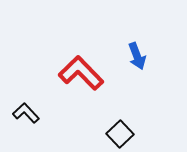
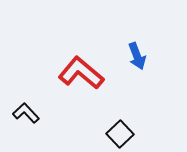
red L-shape: rotated 6 degrees counterclockwise
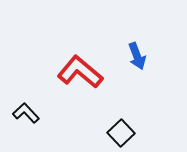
red L-shape: moved 1 px left, 1 px up
black square: moved 1 px right, 1 px up
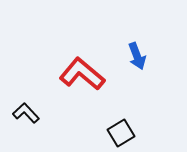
red L-shape: moved 2 px right, 2 px down
black square: rotated 12 degrees clockwise
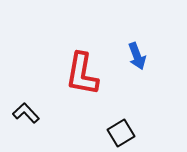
red L-shape: rotated 120 degrees counterclockwise
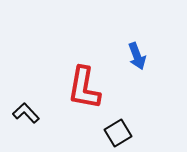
red L-shape: moved 2 px right, 14 px down
black square: moved 3 px left
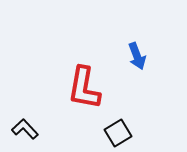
black L-shape: moved 1 px left, 16 px down
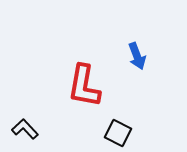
red L-shape: moved 2 px up
black square: rotated 32 degrees counterclockwise
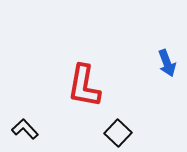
blue arrow: moved 30 px right, 7 px down
black square: rotated 16 degrees clockwise
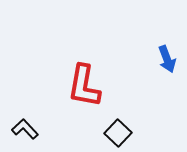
blue arrow: moved 4 px up
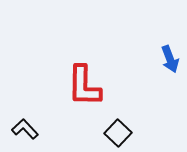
blue arrow: moved 3 px right
red L-shape: rotated 9 degrees counterclockwise
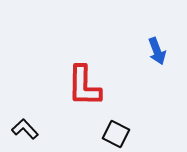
blue arrow: moved 13 px left, 8 px up
black square: moved 2 px left, 1 px down; rotated 16 degrees counterclockwise
